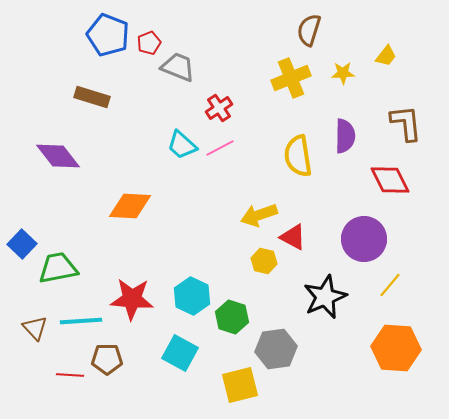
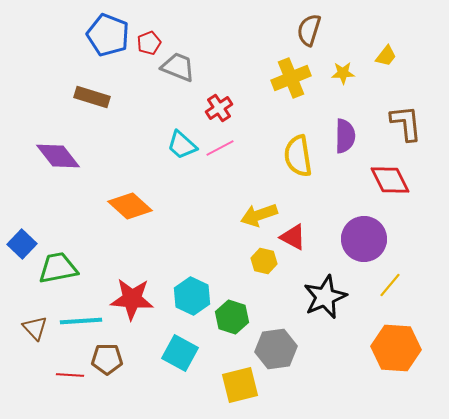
orange diamond: rotated 39 degrees clockwise
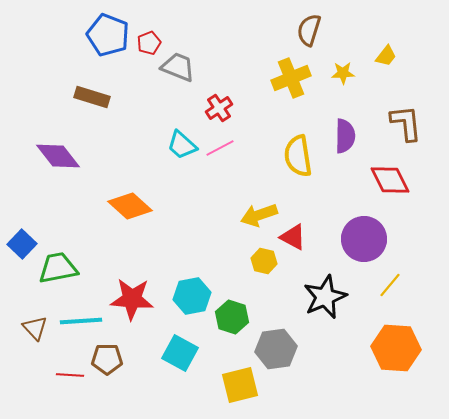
cyan hexagon: rotated 24 degrees clockwise
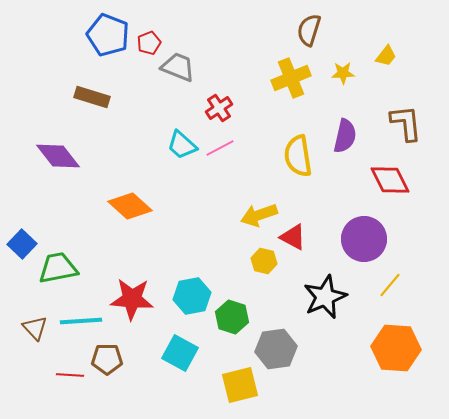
purple semicircle: rotated 12 degrees clockwise
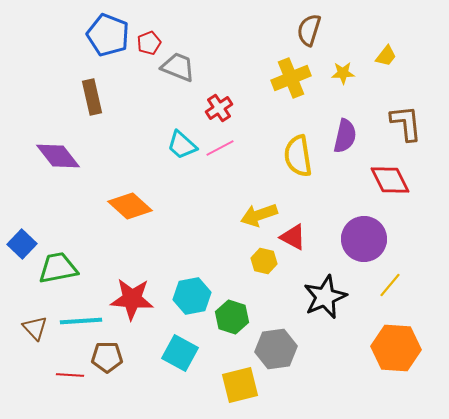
brown rectangle: rotated 60 degrees clockwise
brown pentagon: moved 2 px up
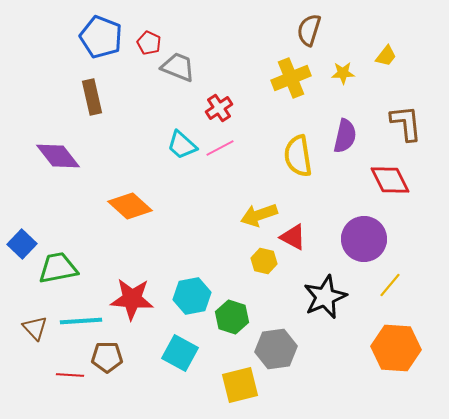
blue pentagon: moved 7 px left, 2 px down
red pentagon: rotated 25 degrees counterclockwise
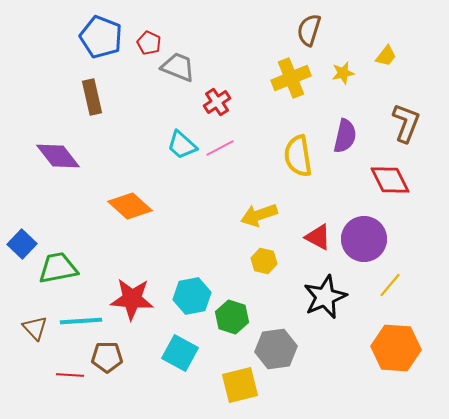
yellow star: rotated 10 degrees counterclockwise
red cross: moved 2 px left, 6 px up
brown L-shape: rotated 27 degrees clockwise
red triangle: moved 25 px right
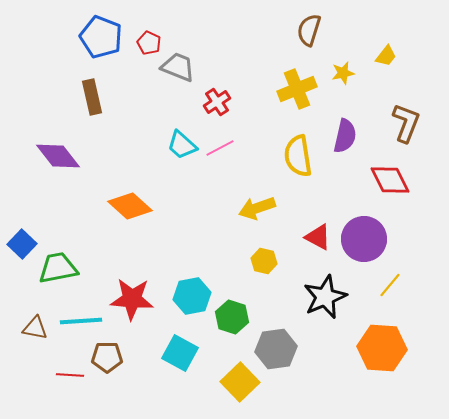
yellow cross: moved 6 px right, 11 px down
yellow arrow: moved 2 px left, 7 px up
brown triangle: rotated 36 degrees counterclockwise
orange hexagon: moved 14 px left
yellow square: moved 3 px up; rotated 30 degrees counterclockwise
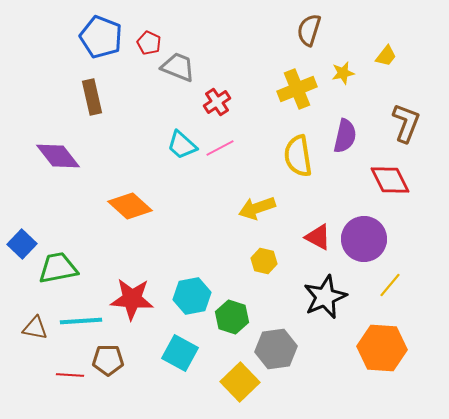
brown pentagon: moved 1 px right, 3 px down
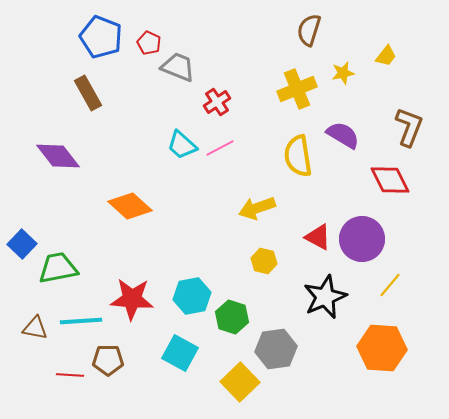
brown rectangle: moved 4 px left, 4 px up; rotated 16 degrees counterclockwise
brown L-shape: moved 3 px right, 4 px down
purple semicircle: moved 2 px left, 1 px up; rotated 72 degrees counterclockwise
purple circle: moved 2 px left
